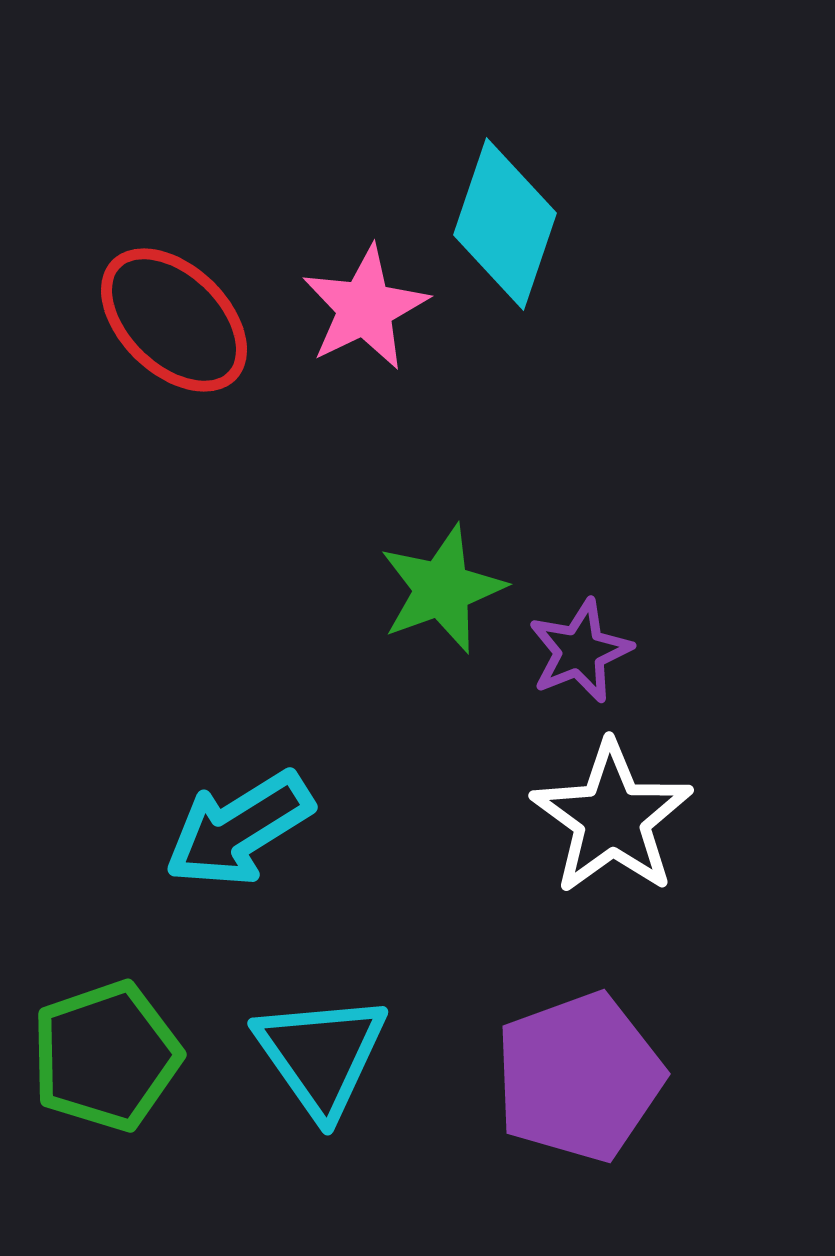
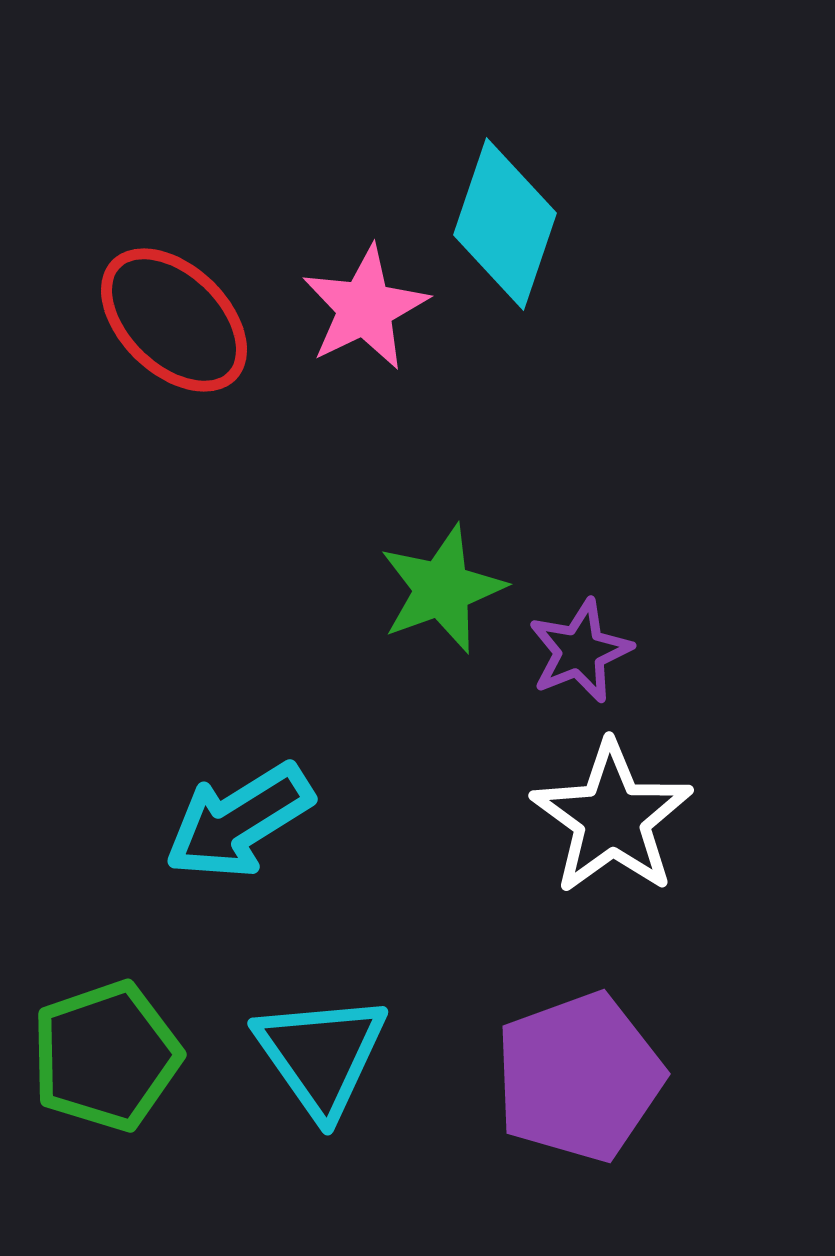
cyan arrow: moved 8 px up
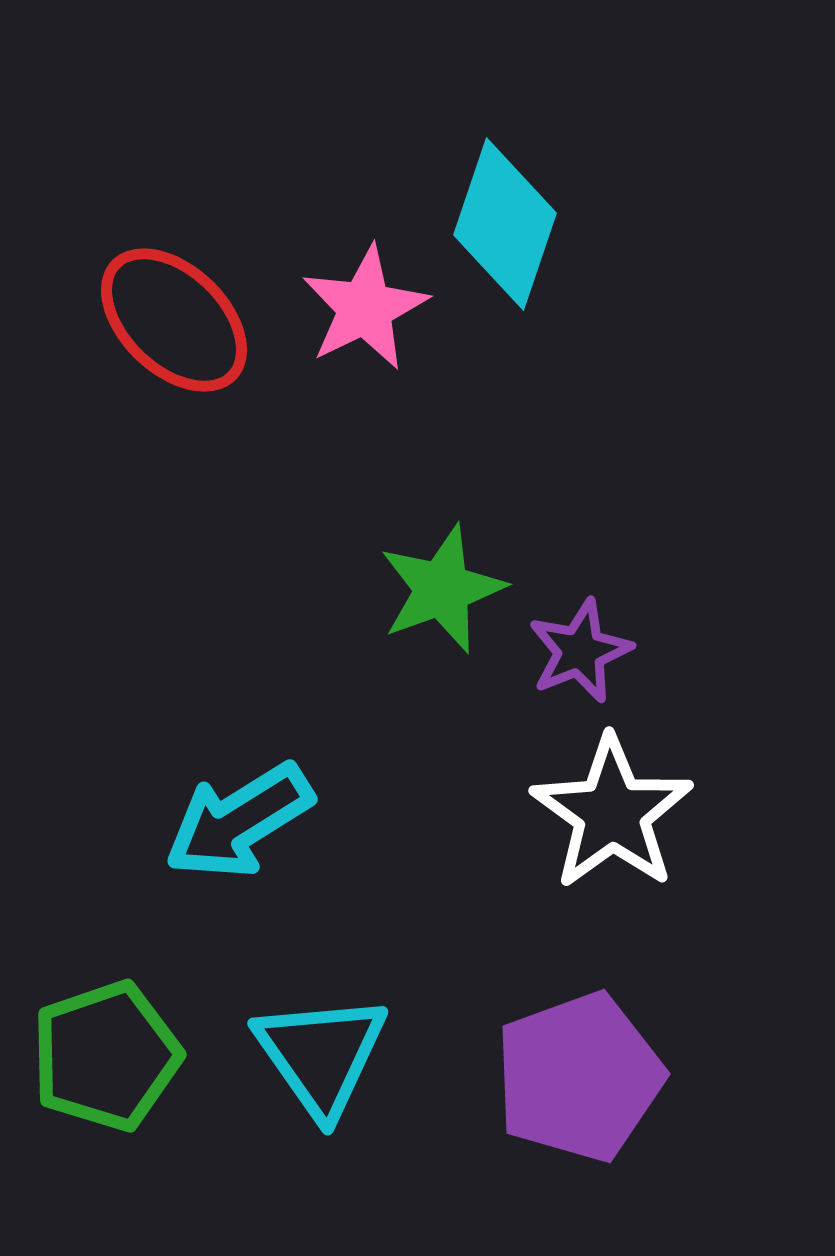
white star: moved 5 px up
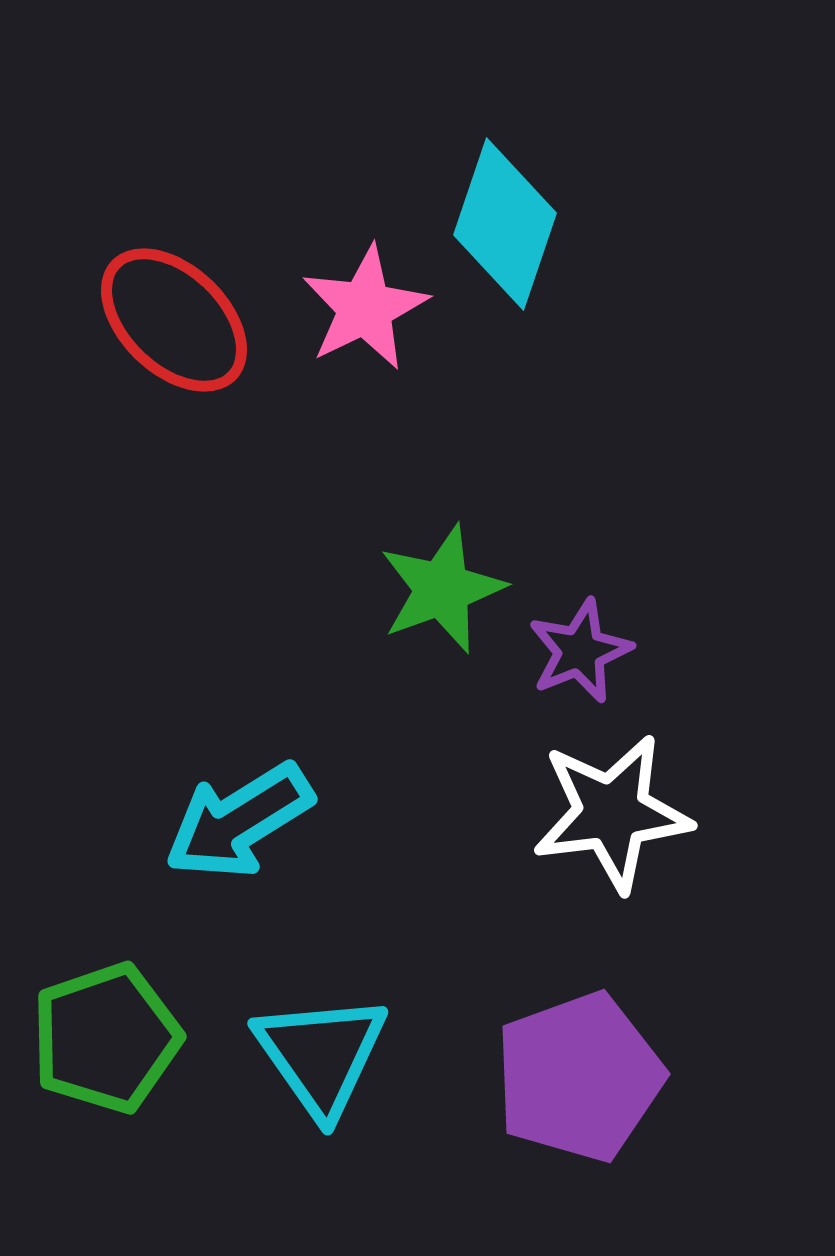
white star: rotated 29 degrees clockwise
green pentagon: moved 18 px up
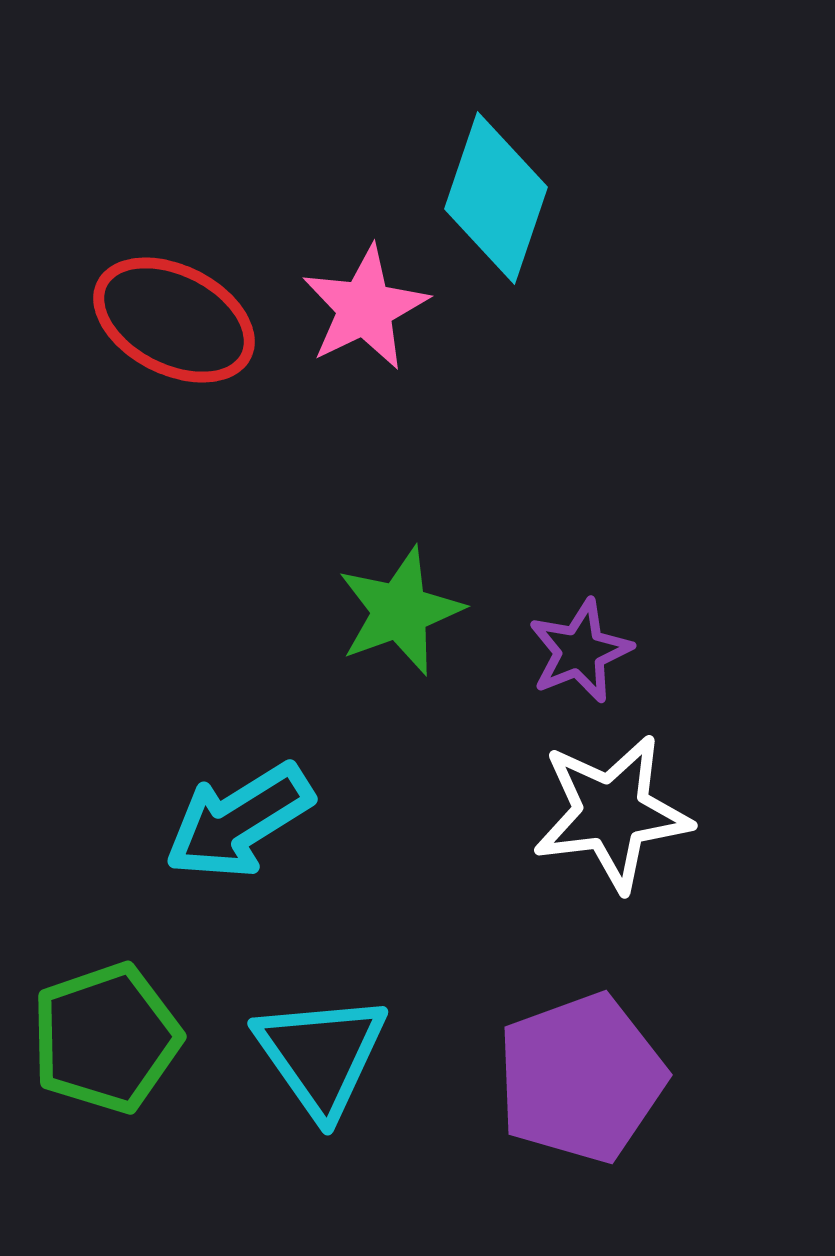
cyan diamond: moved 9 px left, 26 px up
red ellipse: rotated 17 degrees counterclockwise
green star: moved 42 px left, 22 px down
purple pentagon: moved 2 px right, 1 px down
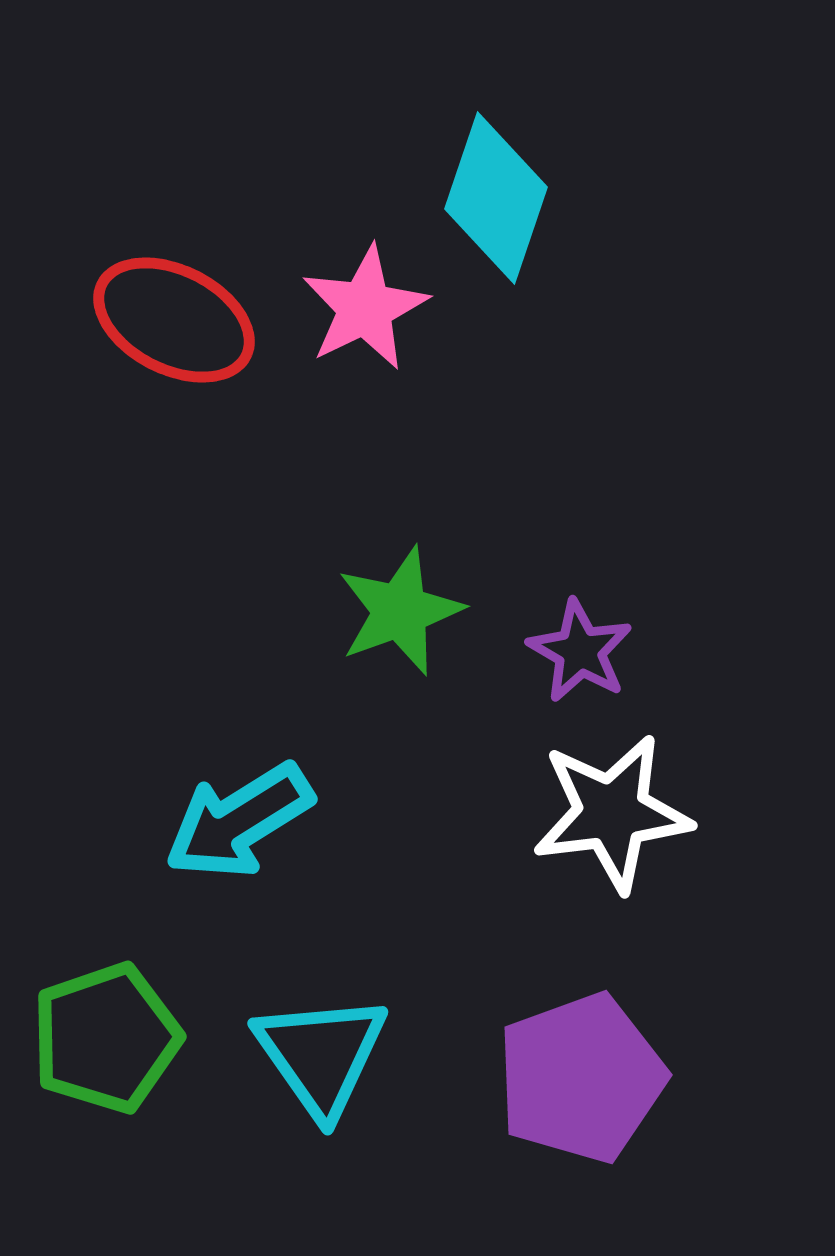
purple star: rotated 20 degrees counterclockwise
